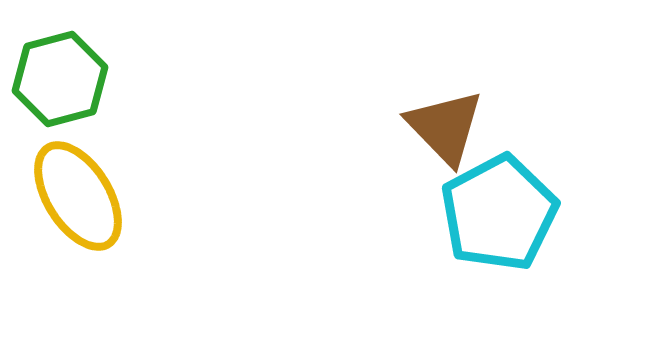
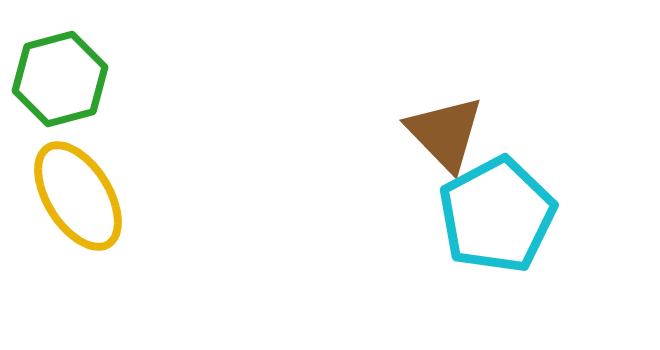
brown triangle: moved 6 px down
cyan pentagon: moved 2 px left, 2 px down
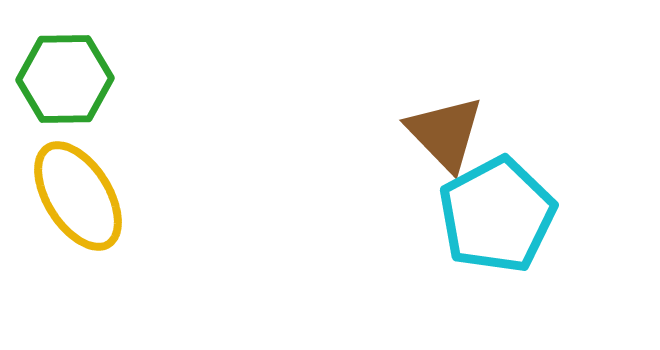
green hexagon: moved 5 px right; rotated 14 degrees clockwise
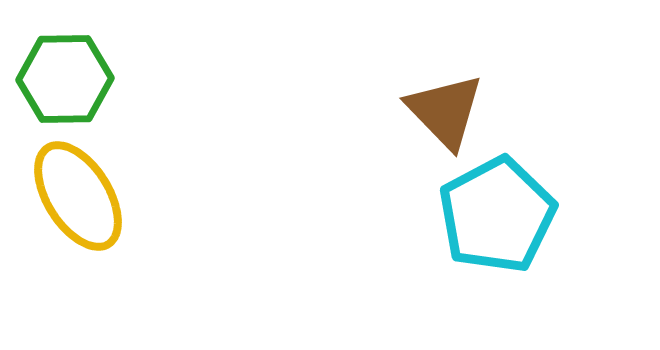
brown triangle: moved 22 px up
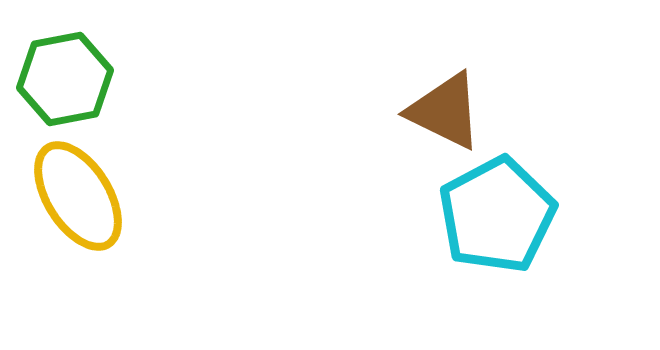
green hexagon: rotated 10 degrees counterclockwise
brown triangle: rotated 20 degrees counterclockwise
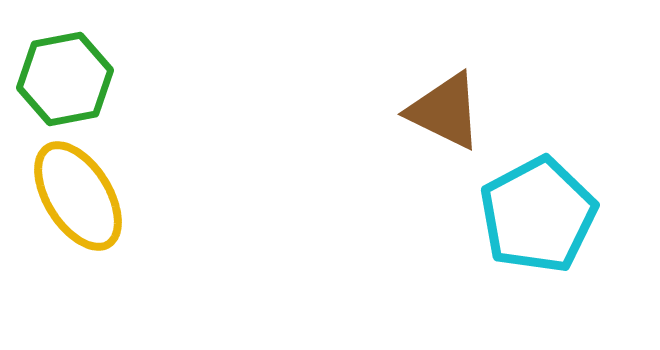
cyan pentagon: moved 41 px right
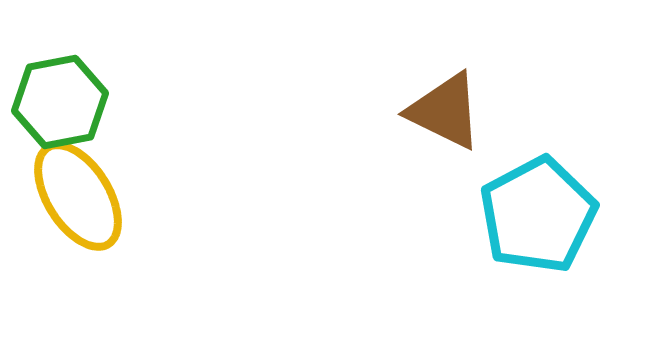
green hexagon: moved 5 px left, 23 px down
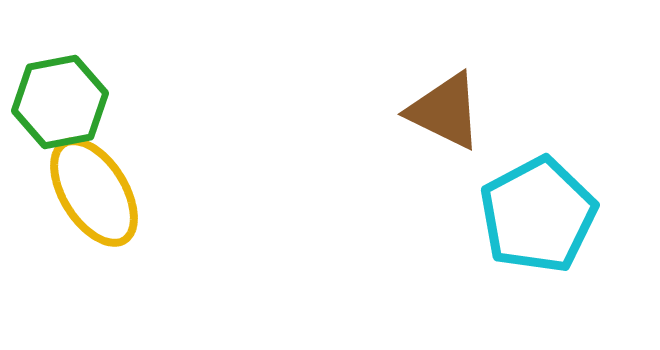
yellow ellipse: moved 16 px right, 4 px up
